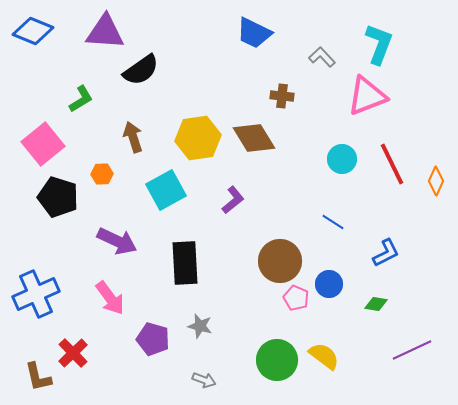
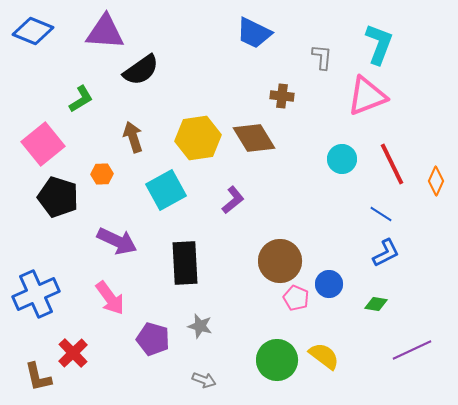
gray L-shape: rotated 48 degrees clockwise
blue line: moved 48 px right, 8 px up
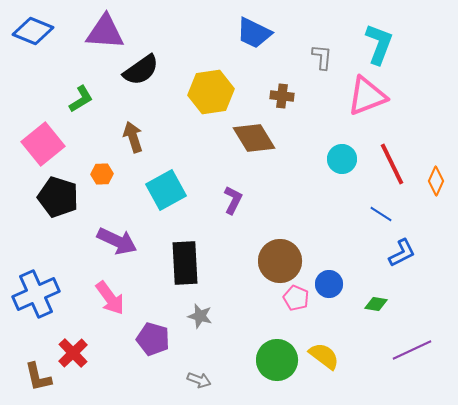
yellow hexagon: moved 13 px right, 46 px up
purple L-shape: rotated 24 degrees counterclockwise
blue L-shape: moved 16 px right
gray star: moved 10 px up
gray arrow: moved 5 px left
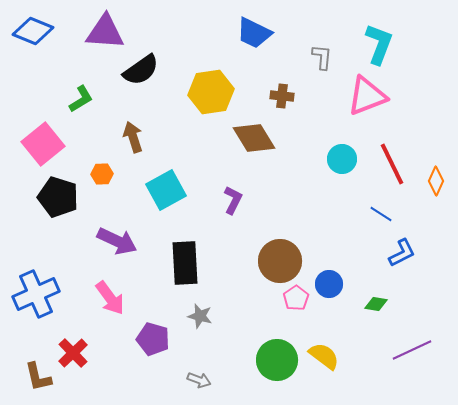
pink pentagon: rotated 15 degrees clockwise
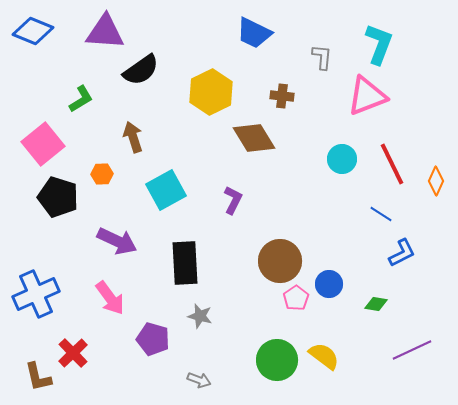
yellow hexagon: rotated 18 degrees counterclockwise
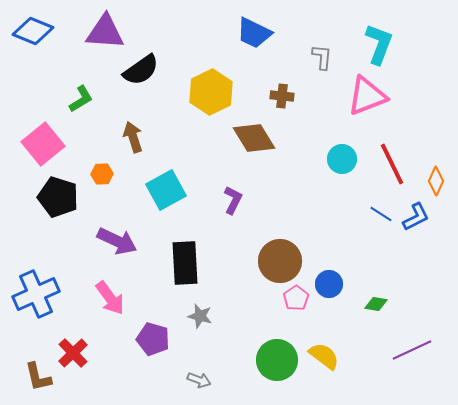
blue L-shape: moved 14 px right, 36 px up
